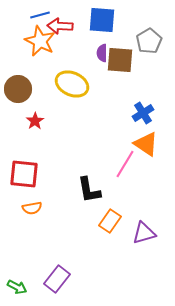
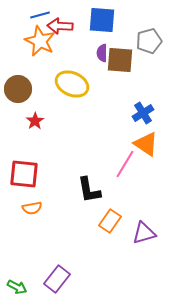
gray pentagon: rotated 15 degrees clockwise
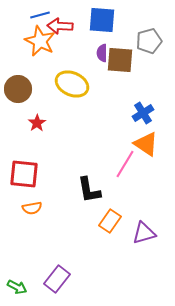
red star: moved 2 px right, 2 px down
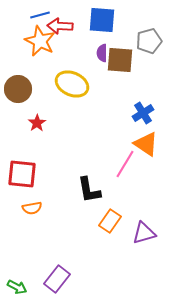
red square: moved 2 px left
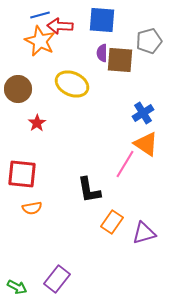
orange rectangle: moved 2 px right, 1 px down
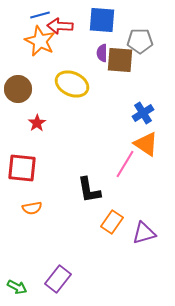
gray pentagon: moved 9 px left; rotated 15 degrees clockwise
red square: moved 6 px up
purple rectangle: moved 1 px right
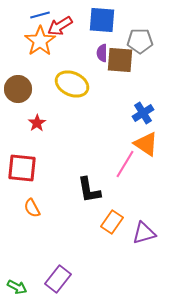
red arrow: rotated 35 degrees counterclockwise
orange star: rotated 12 degrees clockwise
orange semicircle: rotated 72 degrees clockwise
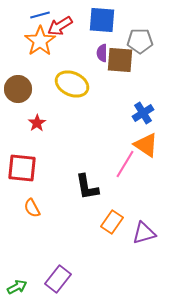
orange triangle: moved 1 px down
black L-shape: moved 2 px left, 3 px up
green arrow: rotated 54 degrees counterclockwise
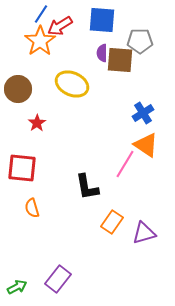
blue line: moved 1 px right, 1 px up; rotated 42 degrees counterclockwise
orange semicircle: rotated 12 degrees clockwise
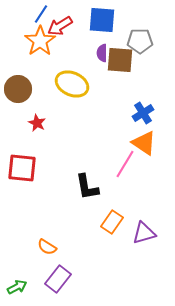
red star: rotated 12 degrees counterclockwise
orange triangle: moved 2 px left, 2 px up
orange semicircle: moved 15 px right, 39 px down; rotated 42 degrees counterclockwise
